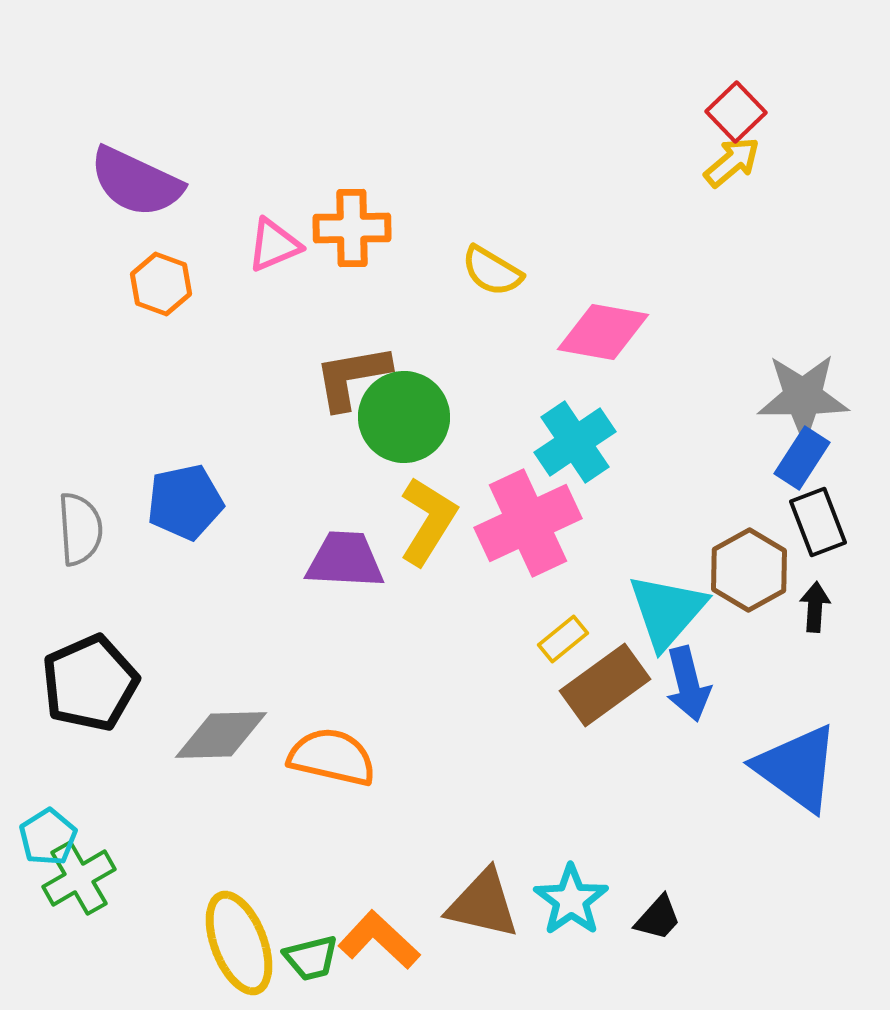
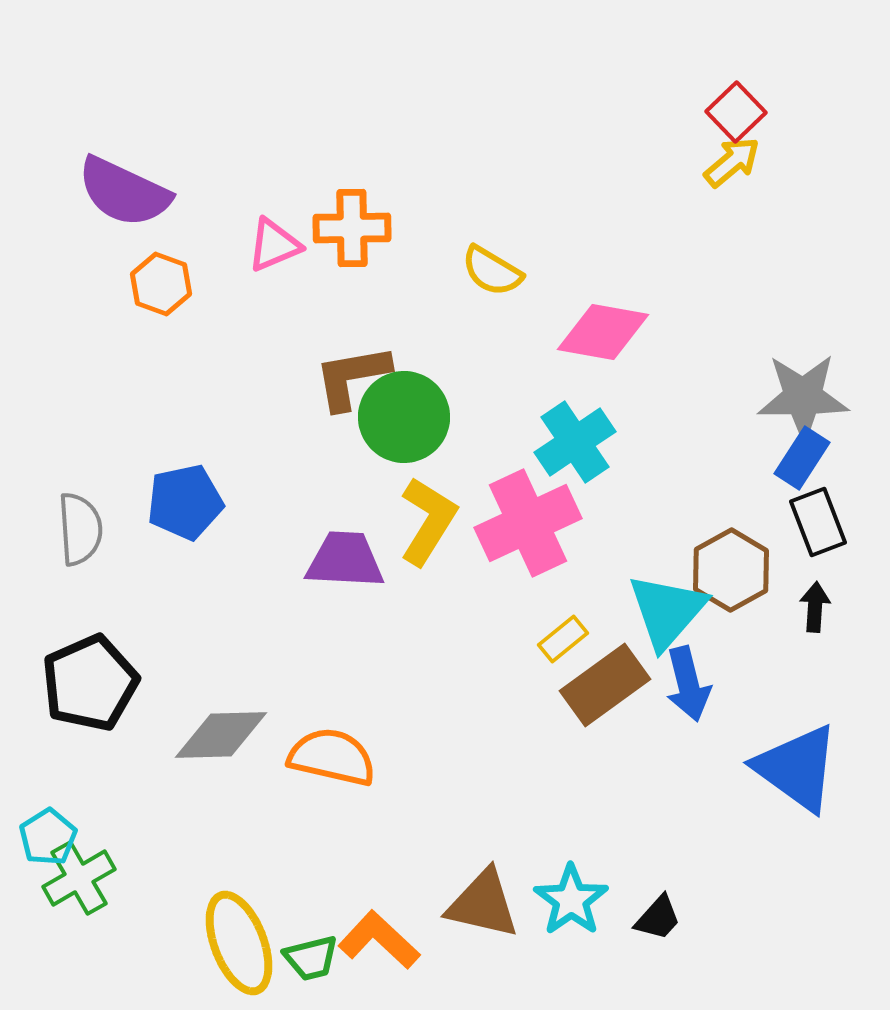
purple semicircle: moved 12 px left, 10 px down
brown hexagon: moved 18 px left
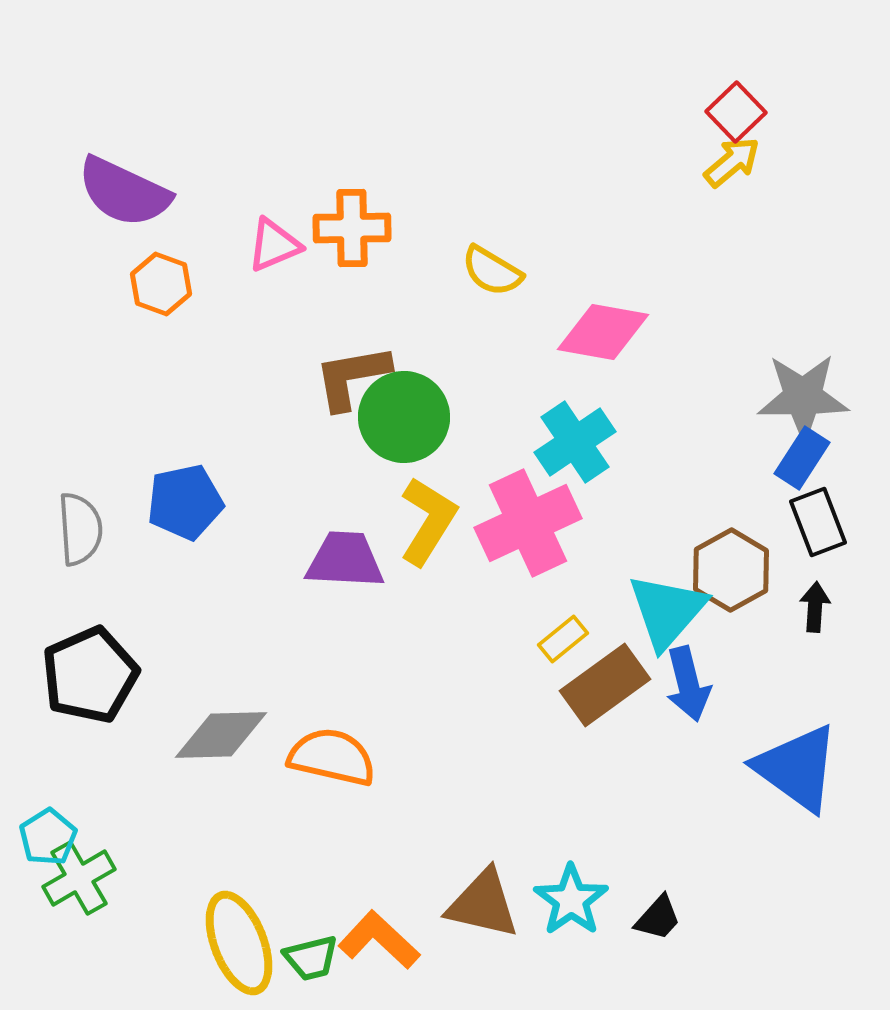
black pentagon: moved 8 px up
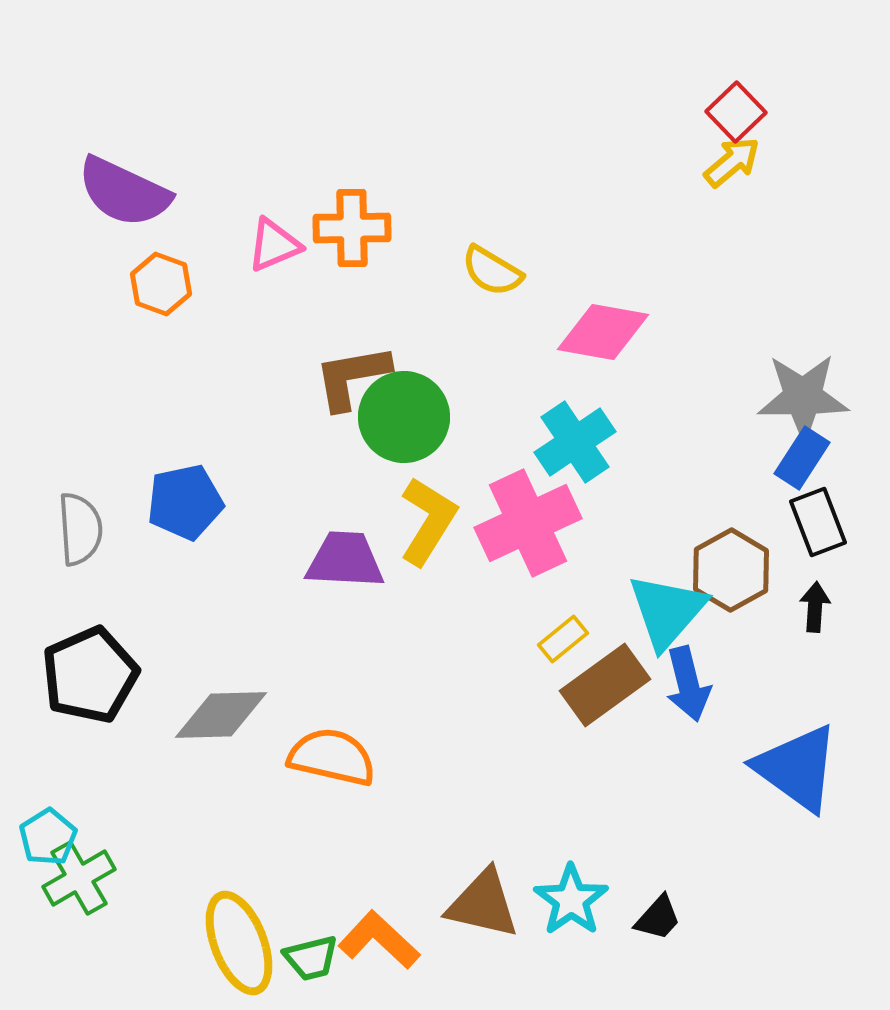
gray diamond: moved 20 px up
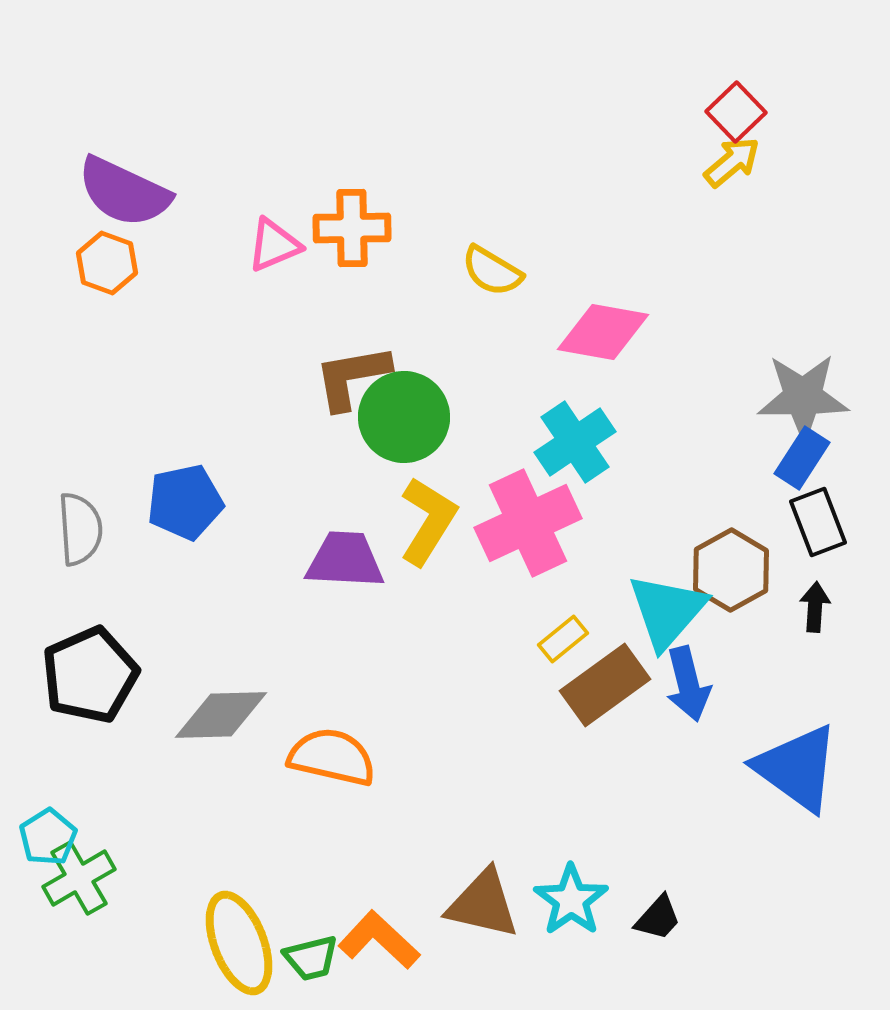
orange hexagon: moved 54 px left, 21 px up
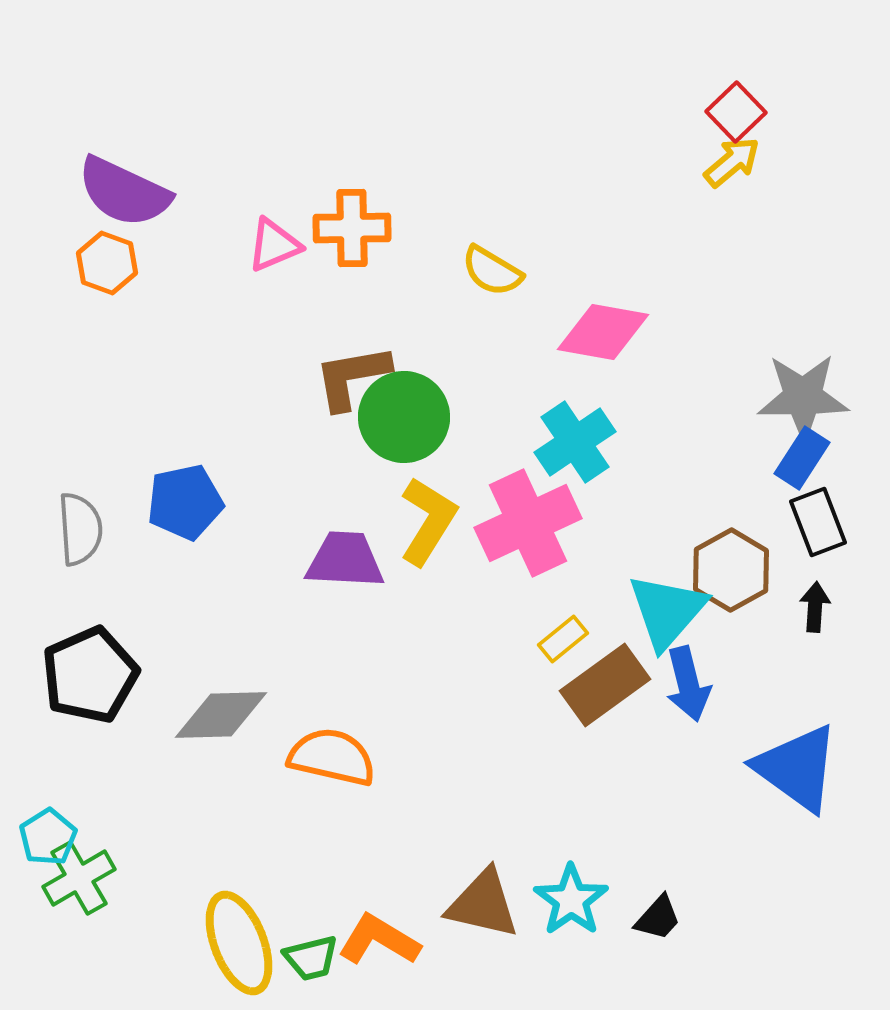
orange L-shape: rotated 12 degrees counterclockwise
